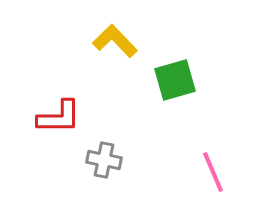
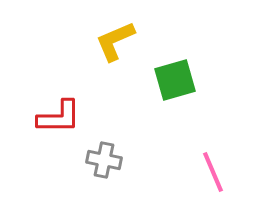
yellow L-shape: rotated 69 degrees counterclockwise
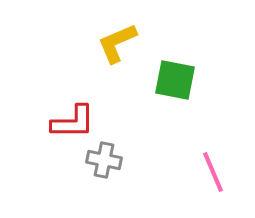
yellow L-shape: moved 2 px right, 2 px down
green square: rotated 27 degrees clockwise
red L-shape: moved 14 px right, 5 px down
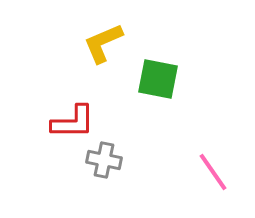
yellow L-shape: moved 14 px left
green square: moved 17 px left, 1 px up
pink line: rotated 12 degrees counterclockwise
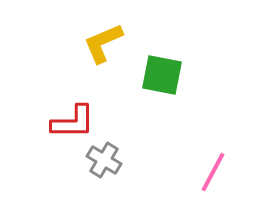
green square: moved 4 px right, 4 px up
gray cross: rotated 20 degrees clockwise
pink line: rotated 63 degrees clockwise
